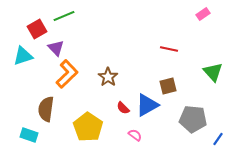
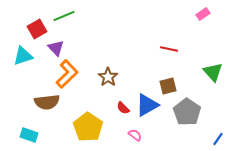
brown semicircle: moved 1 px right, 7 px up; rotated 105 degrees counterclockwise
gray pentagon: moved 6 px left, 7 px up; rotated 28 degrees clockwise
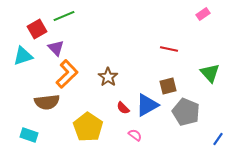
green triangle: moved 3 px left, 1 px down
gray pentagon: moved 1 px left; rotated 12 degrees counterclockwise
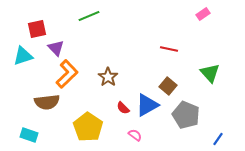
green line: moved 25 px right
red square: rotated 18 degrees clockwise
brown square: rotated 36 degrees counterclockwise
gray pentagon: moved 3 px down
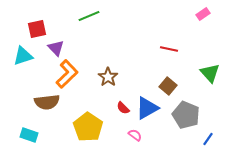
blue triangle: moved 3 px down
blue line: moved 10 px left
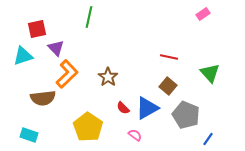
green line: moved 1 px down; rotated 55 degrees counterclockwise
red line: moved 8 px down
brown semicircle: moved 4 px left, 4 px up
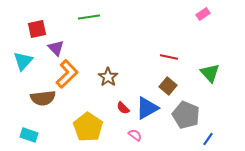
green line: rotated 70 degrees clockwise
cyan triangle: moved 5 px down; rotated 30 degrees counterclockwise
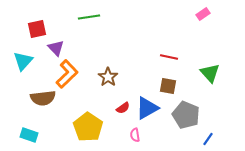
brown square: rotated 30 degrees counterclockwise
red semicircle: rotated 80 degrees counterclockwise
pink semicircle: rotated 136 degrees counterclockwise
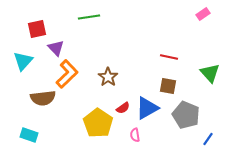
yellow pentagon: moved 10 px right, 4 px up
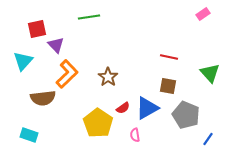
purple triangle: moved 3 px up
